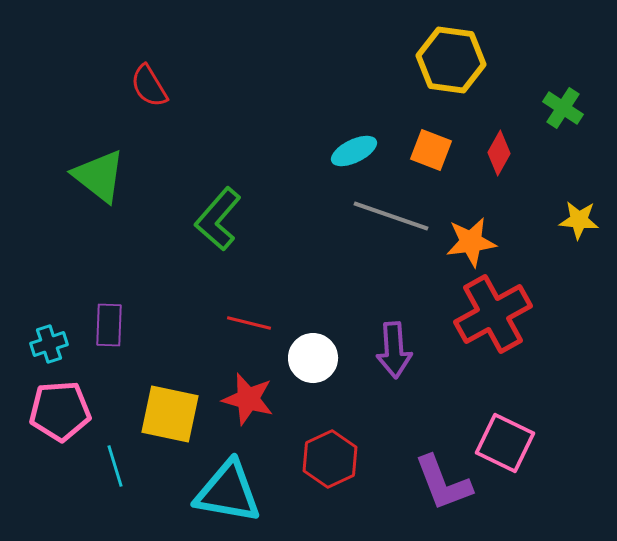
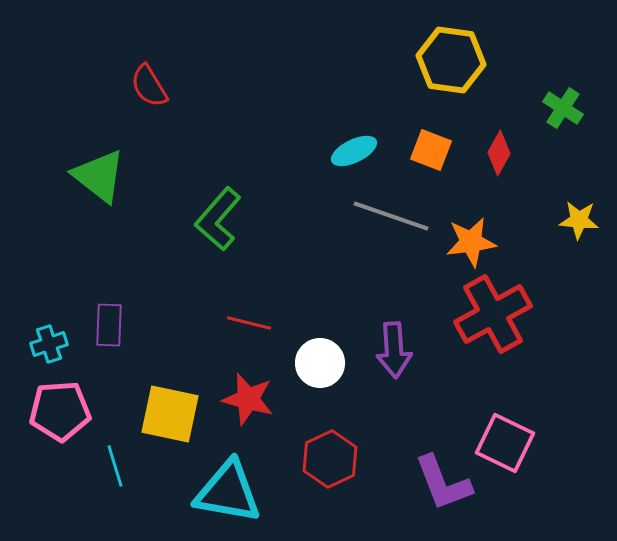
white circle: moved 7 px right, 5 px down
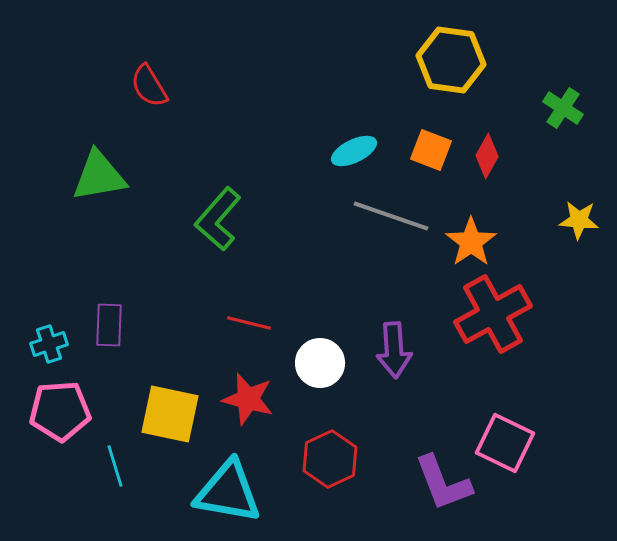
red diamond: moved 12 px left, 3 px down
green triangle: rotated 48 degrees counterclockwise
orange star: rotated 27 degrees counterclockwise
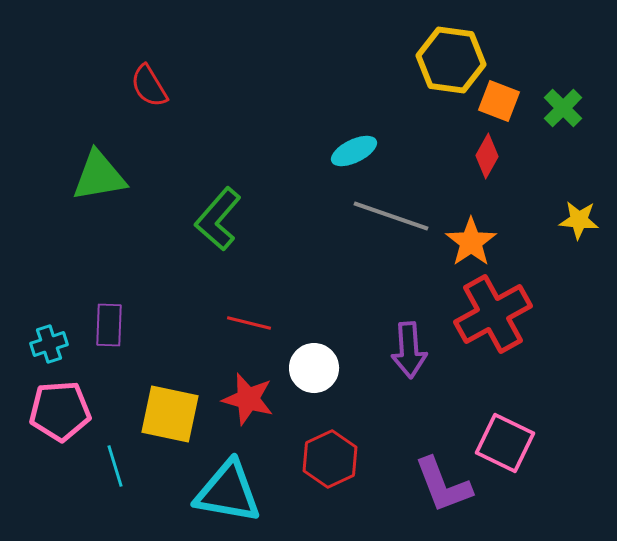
green cross: rotated 12 degrees clockwise
orange square: moved 68 px right, 49 px up
purple arrow: moved 15 px right
white circle: moved 6 px left, 5 px down
purple L-shape: moved 2 px down
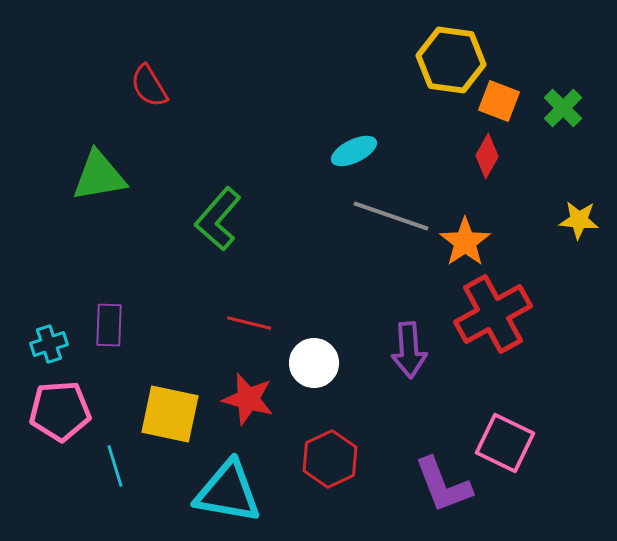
orange star: moved 6 px left
white circle: moved 5 px up
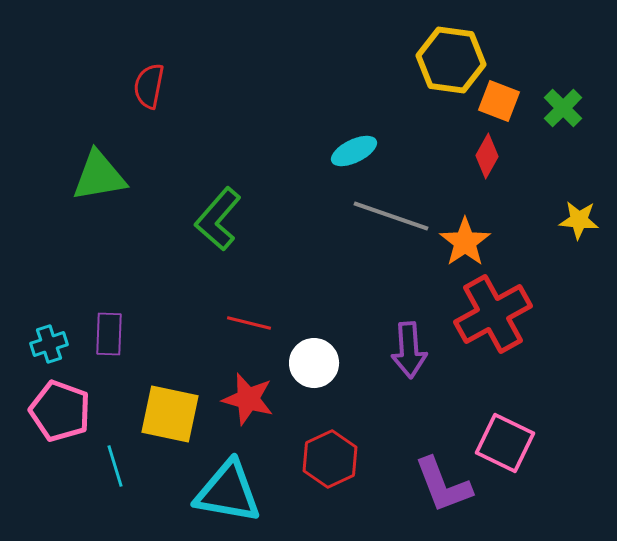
red semicircle: rotated 42 degrees clockwise
purple rectangle: moved 9 px down
pink pentagon: rotated 24 degrees clockwise
